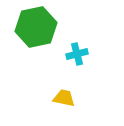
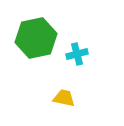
green hexagon: moved 11 px down
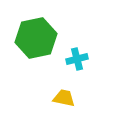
cyan cross: moved 5 px down
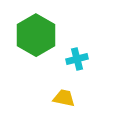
green hexagon: moved 3 px up; rotated 18 degrees counterclockwise
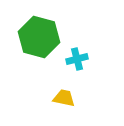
green hexagon: moved 3 px right, 2 px down; rotated 15 degrees counterclockwise
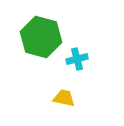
green hexagon: moved 2 px right
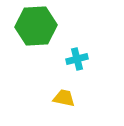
green hexagon: moved 5 px left, 11 px up; rotated 18 degrees counterclockwise
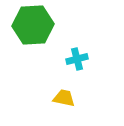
green hexagon: moved 3 px left, 1 px up
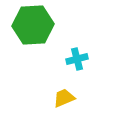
yellow trapezoid: rotated 35 degrees counterclockwise
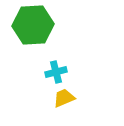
cyan cross: moved 21 px left, 13 px down
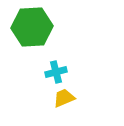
green hexagon: moved 1 px left, 2 px down
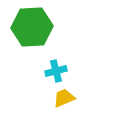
cyan cross: moved 1 px up
